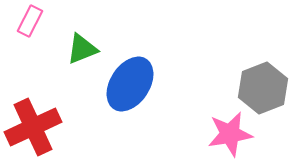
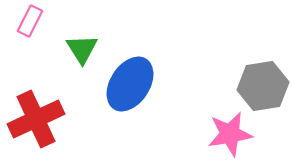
green triangle: rotated 40 degrees counterclockwise
gray hexagon: moved 2 px up; rotated 12 degrees clockwise
red cross: moved 3 px right, 8 px up
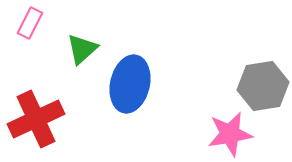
pink rectangle: moved 2 px down
green triangle: rotated 20 degrees clockwise
blue ellipse: rotated 20 degrees counterclockwise
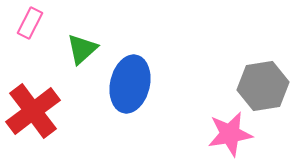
red cross: moved 3 px left, 8 px up; rotated 12 degrees counterclockwise
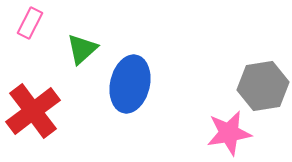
pink star: moved 1 px left, 1 px up
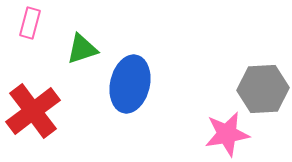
pink rectangle: rotated 12 degrees counterclockwise
green triangle: rotated 24 degrees clockwise
gray hexagon: moved 3 px down; rotated 6 degrees clockwise
pink star: moved 2 px left, 1 px down
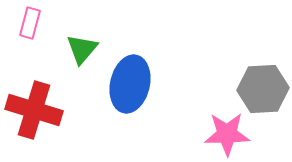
green triangle: rotated 32 degrees counterclockwise
red cross: moved 1 px right, 1 px up; rotated 36 degrees counterclockwise
pink star: rotated 9 degrees clockwise
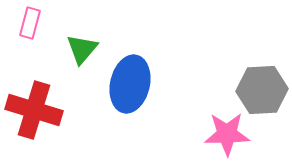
gray hexagon: moved 1 px left, 1 px down
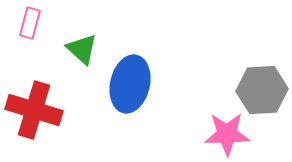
green triangle: rotated 28 degrees counterclockwise
